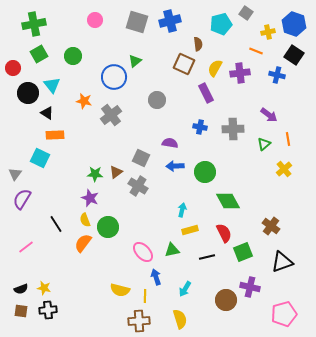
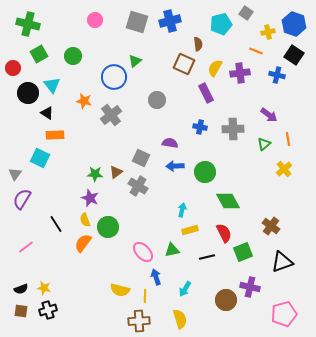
green cross at (34, 24): moved 6 px left; rotated 25 degrees clockwise
black cross at (48, 310): rotated 12 degrees counterclockwise
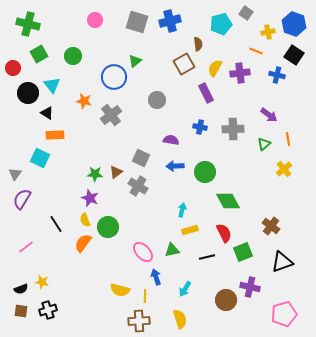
brown square at (184, 64): rotated 35 degrees clockwise
purple semicircle at (170, 143): moved 1 px right, 3 px up
yellow star at (44, 288): moved 2 px left, 6 px up
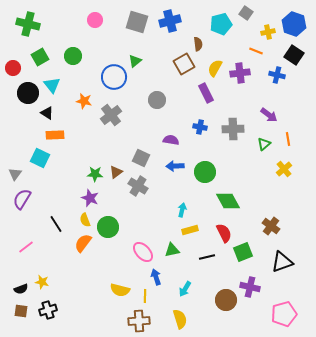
green square at (39, 54): moved 1 px right, 3 px down
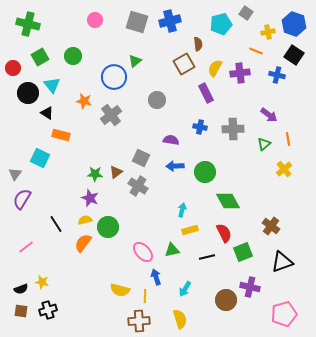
orange rectangle at (55, 135): moved 6 px right; rotated 18 degrees clockwise
yellow semicircle at (85, 220): rotated 96 degrees clockwise
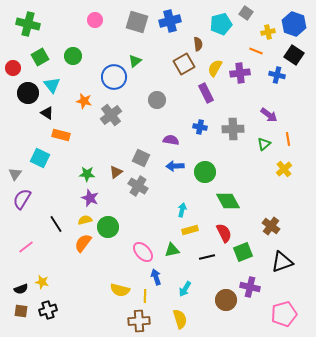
green star at (95, 174): moved 8 px left
